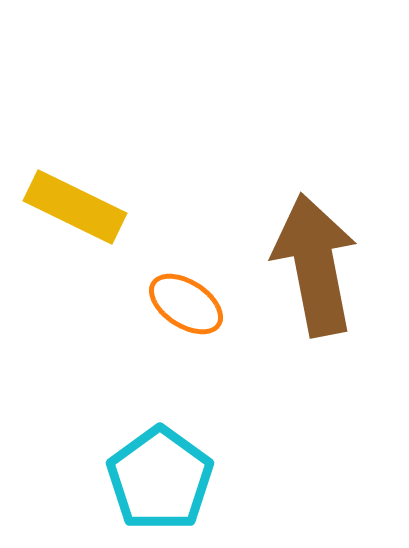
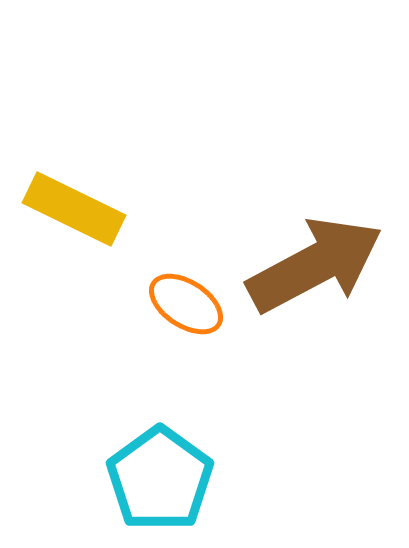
yellow rectangle: moved 1 px left, 2 px down
brown arrow: rotated 73 degrees clockwise
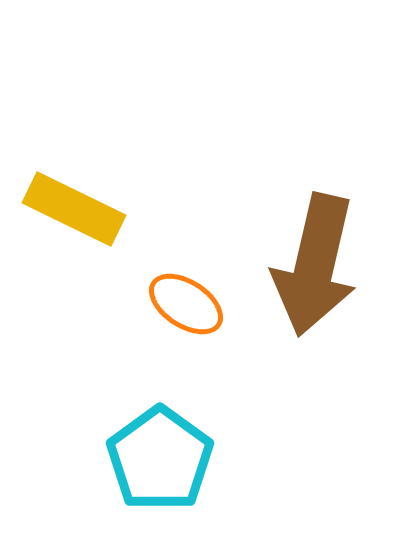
brown arrow: rotated 131 degrees clockwise
cyan pentagon: moved 20 px up
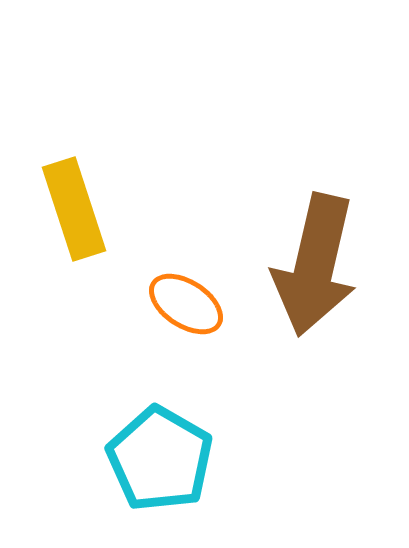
yellow rectangle: rotated 46 degrees clockwise
cyan pentagon: rotated 6 degrees counterclockwise
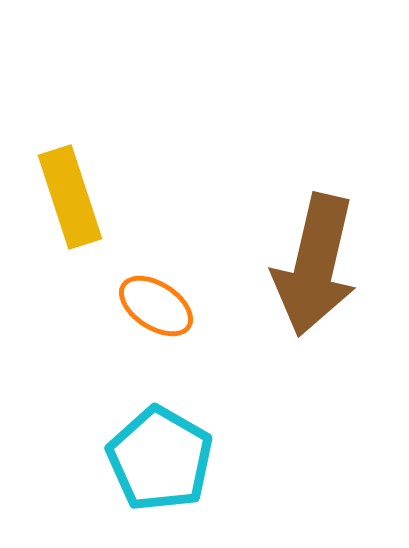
yellow rectangle: moved 4 px left, 12 px up
orange ellipse: moved 30 px left, 2 px down
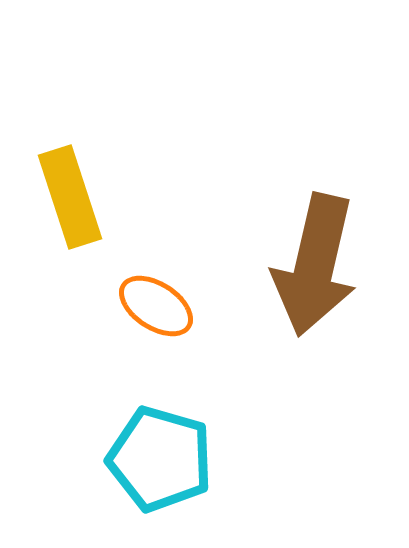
cyan pentagon: rotated 14 degrees counterclockwise
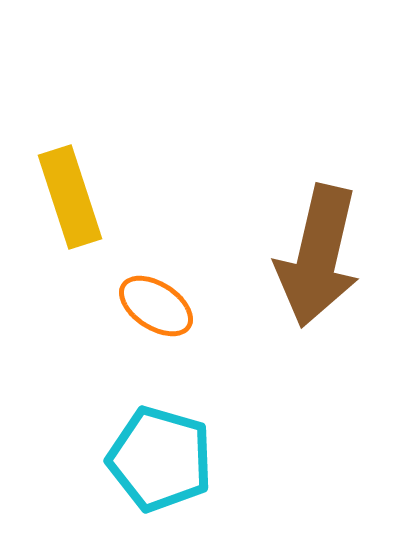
brown arrow: moved 3 px right, 9 px up
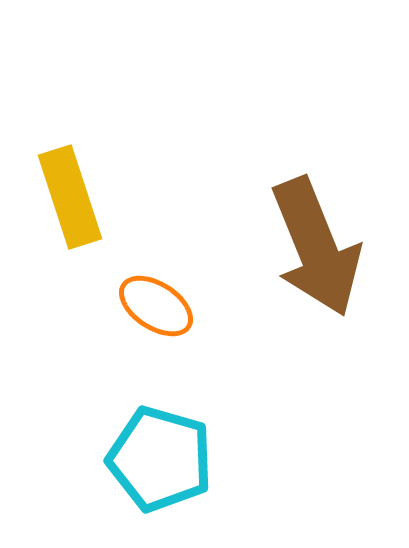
brown arrow: moved 2 px left, 9 px up; rotated 35 degrees counterclockwise
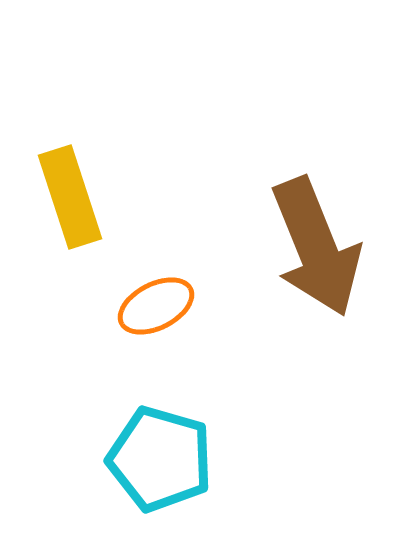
orange ellipse: rotated 60 degrees counterclockwise
